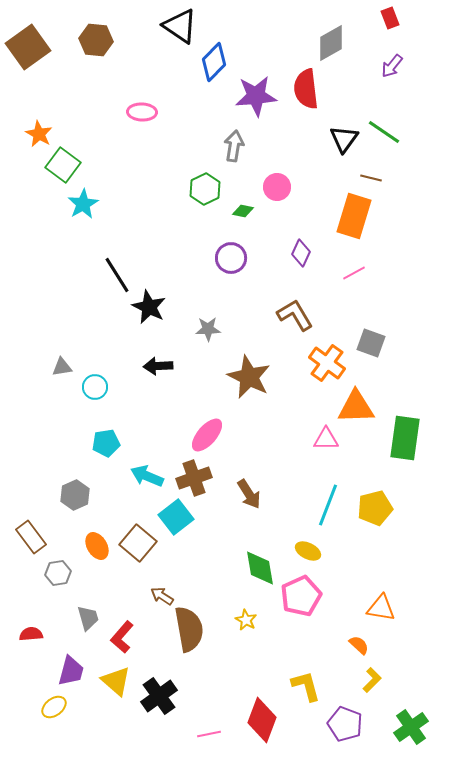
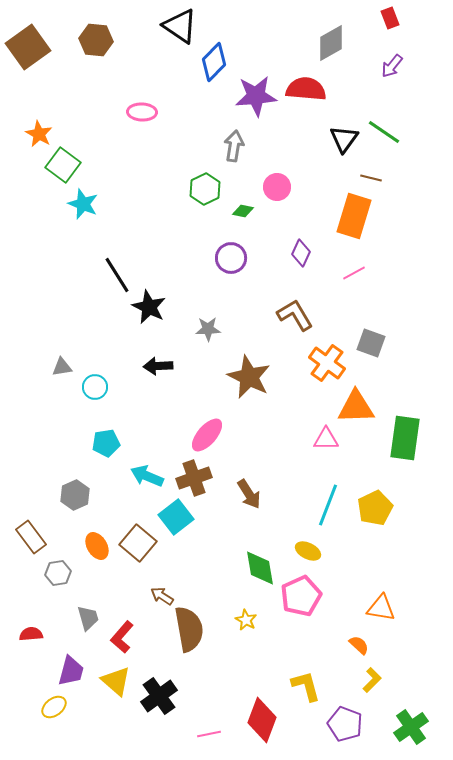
red semicircle at (306, 89): rotated 102 degrees clockwise
cyan star at (83, 204): rotated 20 degrees counterclockwise
yellow pentagon at (375, 508): rotated 12 degrees counterclockwise
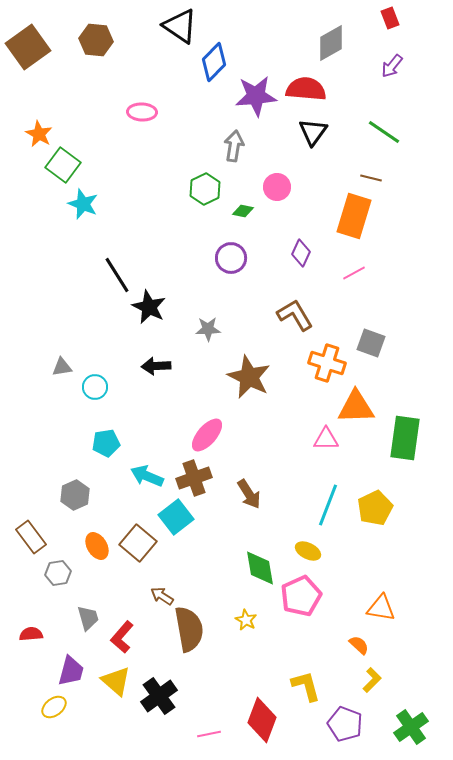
black triangle at (344, 139): moved 31 px left, 7 px up
orange cross at (327, 363): rotated 18 degrees counterclockwise
black arrow at (158, 366): moved 2 px left
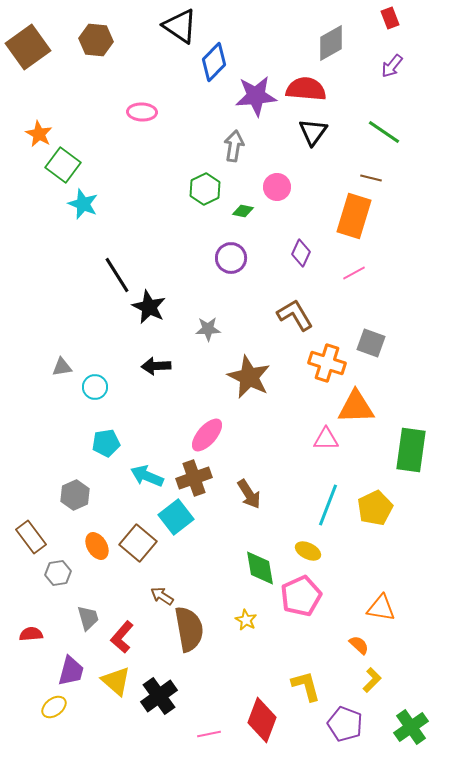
green rectangle at (405, 438): moved 6 px right, 12 px down
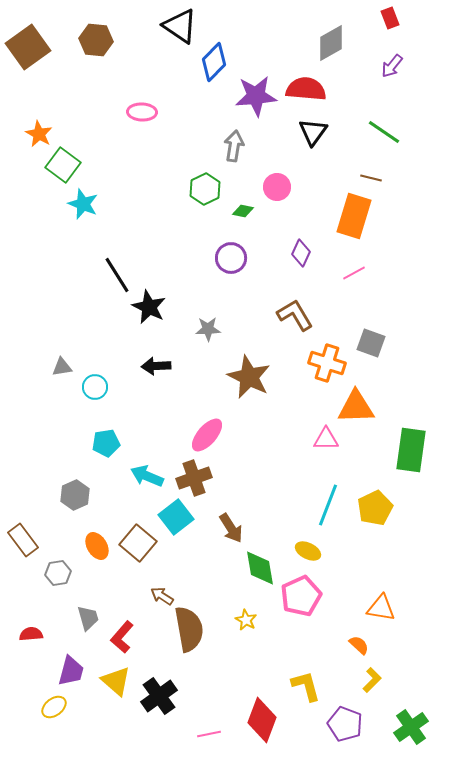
brown arrow at (249, 494): moved 18 px left, 34 px down
brown rectangle at (31, 537): moved 8 px left, 3 px down
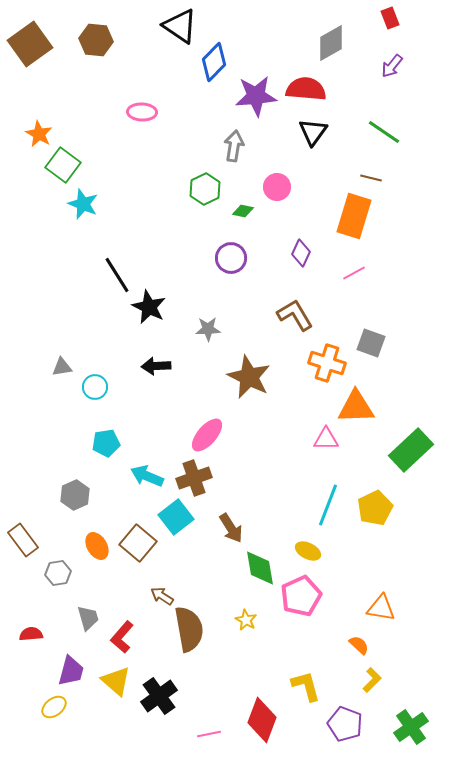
brown square at (28, 47): moved 2 px right, 3 px up
green rectangle at (411, 450): rotated 39 degrees clockwise
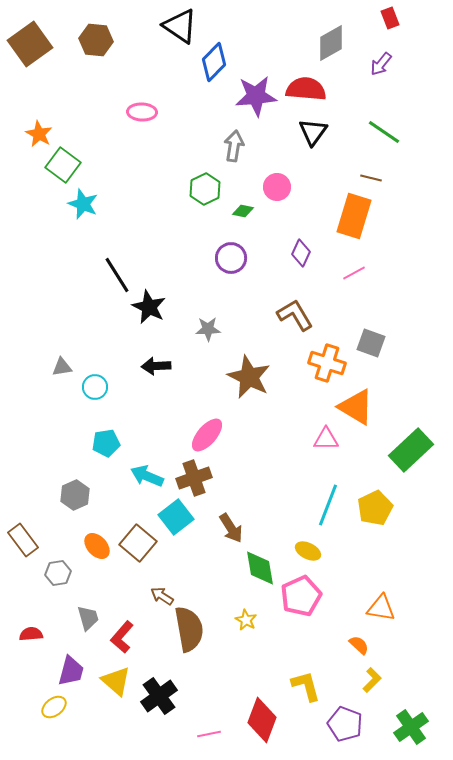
purple arrow at (392, 66): moved 11 px left, 2 px up
orange triangle at (356, 407): rotated 33 degrees clockwise
orange ellipse at (97, 546): rotated 12 degrees counterclockwise
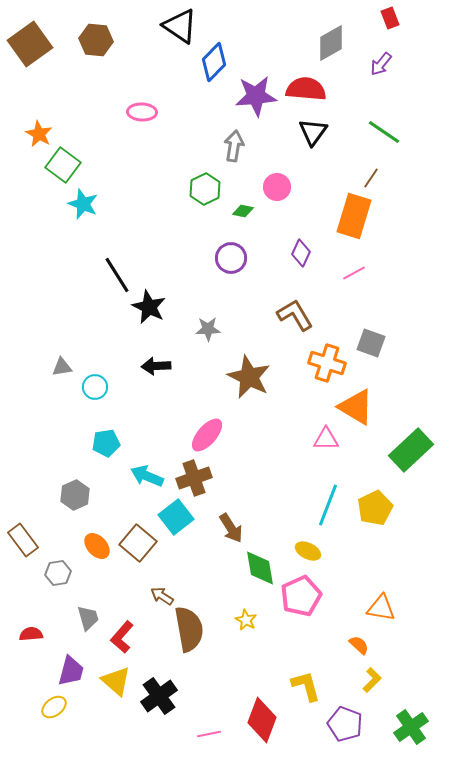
brown line at (371, 178): rotated 70 degrees counterclockwise
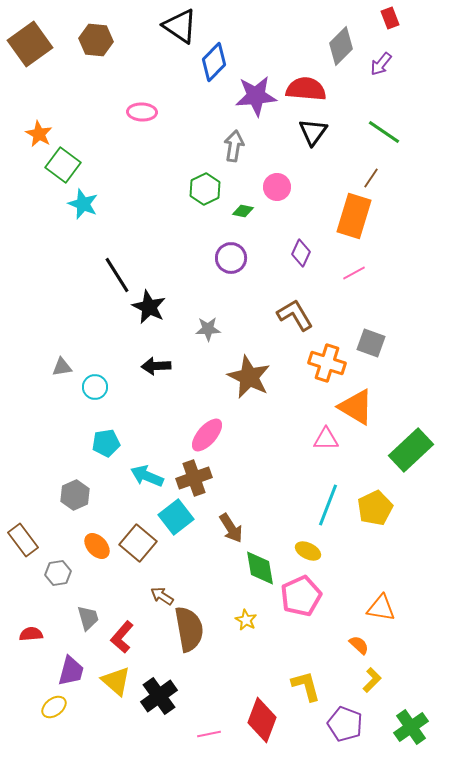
gray diamond at (331, 43): moved 10 px right, 3 px down; rotated 15 degrees counterclockwise
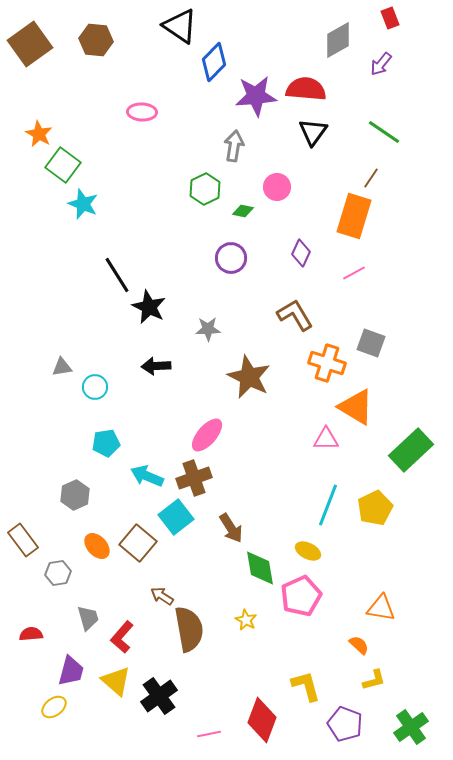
gray diamond at (341, 46): moved 3 px left, 6 px up; rotated 15 degrees clockwise
yellow L-shape at (372, 680): moved 2 px right; rotated 30 degrees clockwise
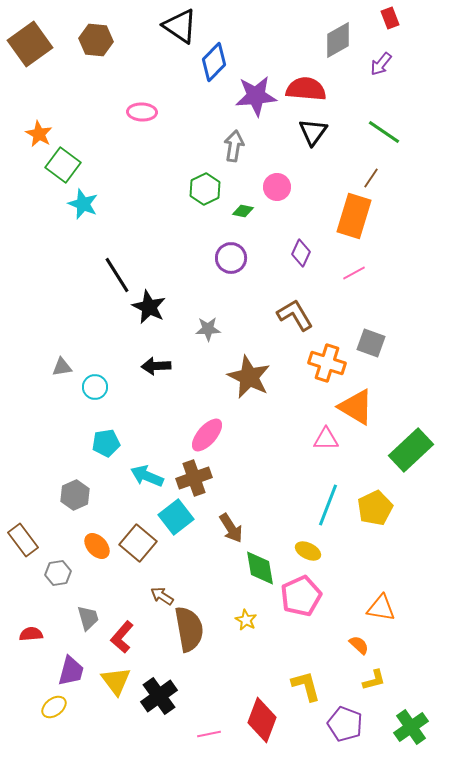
yellow triangle at (116, 681): rotated 12 degrees clockwise
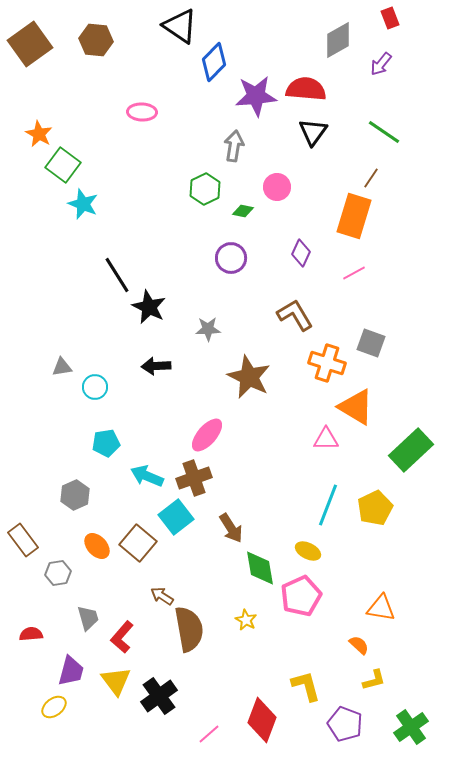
pink line at (209, 734): rotated 30 degrees counterclockwise
